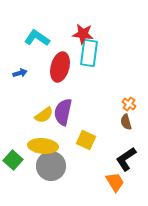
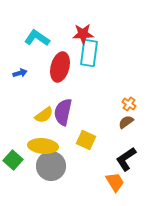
red star: rotated 10 degrees counterclockwise
brown semicircle: rotated 70 degrees clockwise
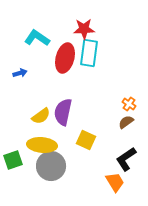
red star: moved 1 px right, 5 px up
red ellipse: moved 5 px right, 9 px up
yellow semicircle: moved 3 px left, 1 px down
yellow ellipse: moved 1 px left, 1 px up
green square: rotated 30 degrees clockwise
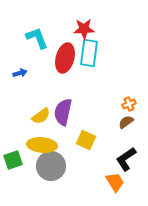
cyan L-shape: rotated 35 degrees clockwise
orange cross: rotated 32 degrees clockwise
